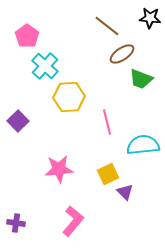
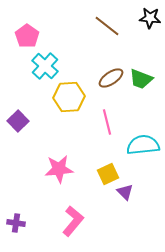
brown ellipse: moved 11 px left, 24 px down
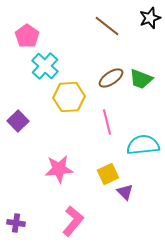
black star: rotated 25 degrees counterclockwise
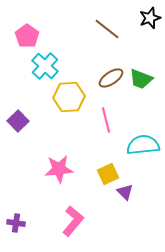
brown line: moved 3 px down
pink line: moved 1 px left, 2 px up
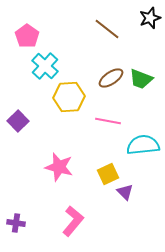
pink line: moved 2 px right, 1 px down; rotated 65 degrees counterclockwise
pink star: moved 2 px up; rotated 20 degrees clockwise
